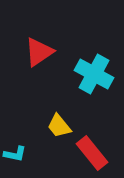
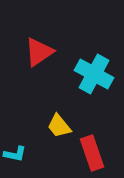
red rectangle: rotated 20 degrees clockwise
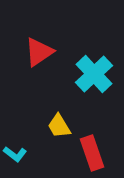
cyan cross: rotated 18 degrees clockwise
yellow trapezoid: rotated 8 degrees clockwise
cyan L-shape: rotated 25 degrees clockwise
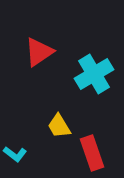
cyan cross: rotated 12 degrees clockwise
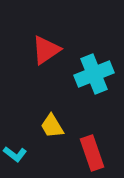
red triangle: moved 7 px right, 2 px up
cyan cross: rotated 9 degrees clockwise
yellow trapezoid: moved 7 px left
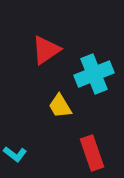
yellow trapezoid: moved 8 px right, 20 px up
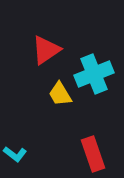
yellow trapezoid: moved 12 px up
red rectangle: moved 1 px right, 1 px down
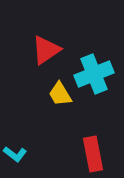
red rectangle: rotated 8 degrees clockwise
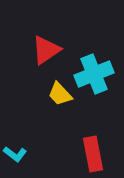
yellow trapezoid: rotated 12 degrees counterclockwise
